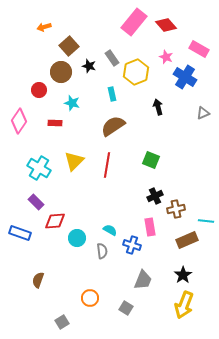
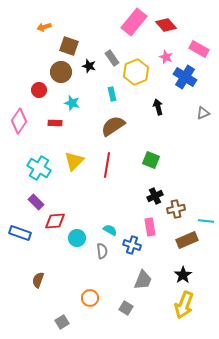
brown square at (69, 46): rotated 30 degrees counterclockwise
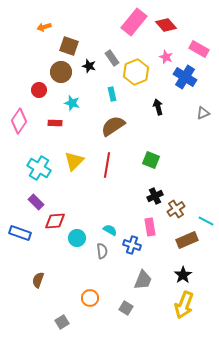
brown cross at (176, 209): rotated 24 degrees counterclockwise
cyan line at (206, 221): rotated 21 degrees clockwise
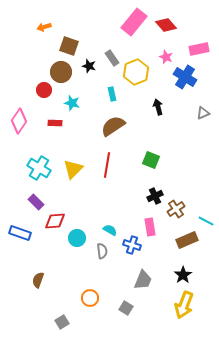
pink rectangle at (199, 49): rotated 42 degrees counterclockwise
red circle at (39, 90): moved 5 px right
yellow triangle at (74, 161): moved 1 px left, 8 px down
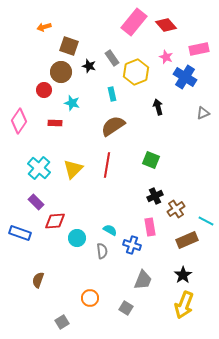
cyan cross at (39, 168): rotated 10 degrees clockwise
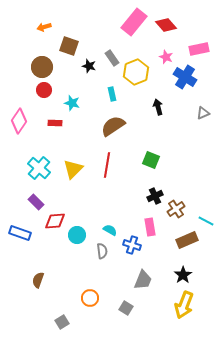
brown circle at (61, 72): moved 19 px left, 5 px up
cyan circle at (77, 238): moved 3 px up
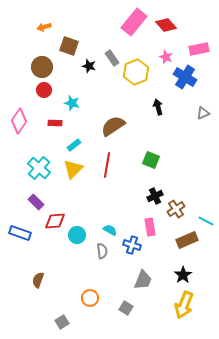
cyan rectangle at (112, 94): moved 38 px left, 51 px down; rotated 64 degrees clockwise
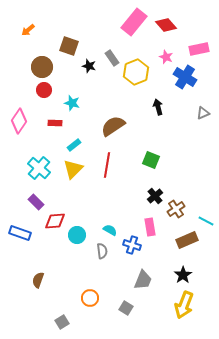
orange arrow at (44, 27): moved 16 px left, 3 px down; rotated 24 degrees counterclockwise
black cross at (155, 196): rotated 14 degrees counterclockwise
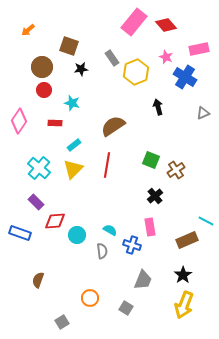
black star at (89, 66): moved 8 px left, 3 px down; rotated 24 degrees counterclockwise
brown cross at (176, 209): moved 39 px up
